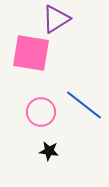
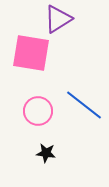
purple triangle: moved 2 px right
pink circle: moved 3 px left, 1 px up
black star: moved 3 px left, 2 px down
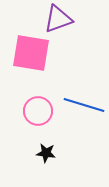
purple triangle: rotated 12 degrees clockwise
blue line: rotated 21 degrees counterclockwise
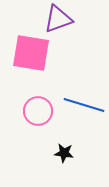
black star: moved 18 px right
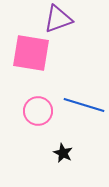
black star: moved 1 px left; rotated 18 degrees clockwise
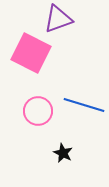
pink square: rotated 18 degrees clockwise
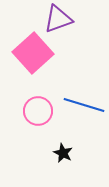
pink square: moved 2 px right; rotated 21 degrees clockwise
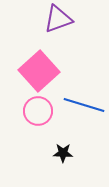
pink square: moved 6 px right, 18 px down
black star: rotated 24 degrees counterclockwise
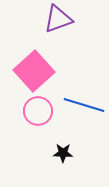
pink square: moved 5 px left
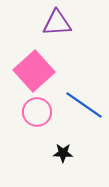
purple triangle: moved 1 px left, 4 px down; rotated 16 degrees clockwise
blue line: rotated 18 degrees clockwise
pink circle: moved 1 px left, 1 px down
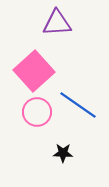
blue line: moved 6 px left
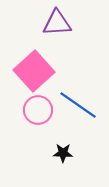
pink circle: moved 1 px right, 2 px up
